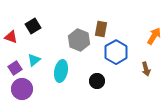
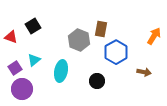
brown arrow: moved 2 px left, 3 px down; rotated 64 degrees counterclockwise
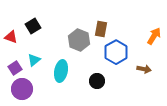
brown arrow: moved 3 px up
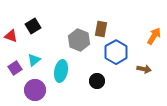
red triangle: moved 1 px up
purple circle: moved 13 px right, 1 px down
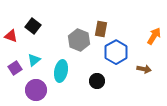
black square: rotated 21 degrees counterclockwise
purple circle: moved 1 px right
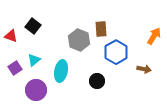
brown rectangle: rotated 14 degrees counterclockwise
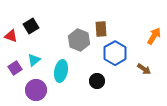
black square: moved 2 px left; rotated 21 degrees clockwise
blue hexagon: moved 1 px left, 1 px down
brown arrow: rotated 24 degrees clockwise
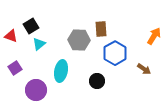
gray hexagon: rotated 20 degrees counterclockwise
cyan triangle: moved 5 px right, 16 px up
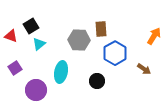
cyan ellipse: moved 1 px down
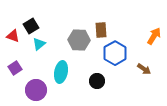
brown rectangle: moved 1 px down
red triangle: moved 2 px right
